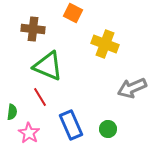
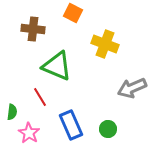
green triangle: moved 9 px right
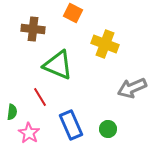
green triangle: moved 1 px right, 1 px up
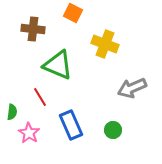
green circle: moved 5 px right, 1 px down
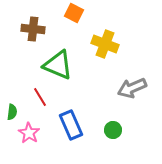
orange square: moved 1 px right
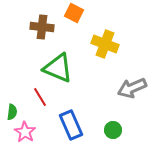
brown cross: moved 9 px right, 2 px up
green triangle: moved 3 px down
pink star: moved 4 px left, 1 px up
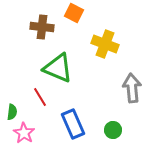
gray arrow: rotated 108 degrees clockwise
blue rectangle: moved 2 px right, 1 px up
pink star: moved 1 px left, 1 px down
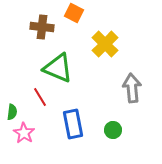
yellow cross: rotated 24 degrees clockwise
blue rectangle: rotated 12 degrees clockwise
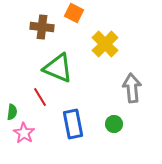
green circle: moved 1 px right, 6 px up
